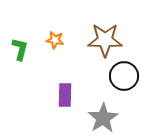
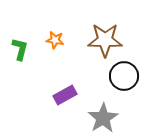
purple rectangle: rotated 60 degrees clockwise
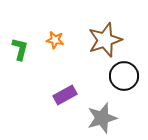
brown star: rotated 20 degrees counterclockwise
gray star: moved 1 px left; rotated 16 degrees clockwise
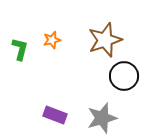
orange star: moved 3 px left; rotated 24 degrees counterclockwise
purple rectangle: moved 10 px left, 20 px down; rotated 50 degrees clockwise
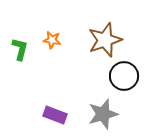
orange star: rotated 24 degrees clockwise
gray star: moved 1 px right, 4 px up
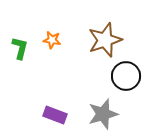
green L-shape: moved 1 px up
black circle: moved 2 px right
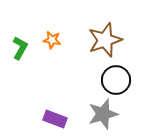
green L-shape: rotated 15 degrees clockwise
black circle: moved 10 px left, 4 px down
purple rectangle: moved 4 px down
